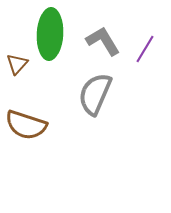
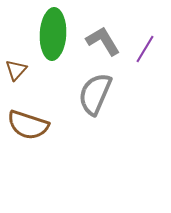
green ellipse: moved 3 px right
brown triangle: moved 1 px left, 6 px down
brown semicircle: moved 2 px right
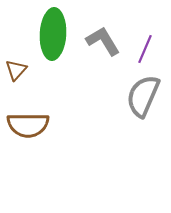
purple line: rotated 8 degrees counterclockwise
gray semicircle: moved 48 px right, 2 px down
brown semicircle: rotated 18 degrees counterclockwise
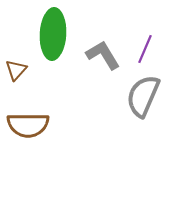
gray L-shape: moved 14 px down
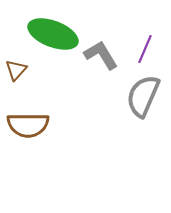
green ellipse: rotated 72 degrees counterclockwise
gray L-shape: moved 2 px left
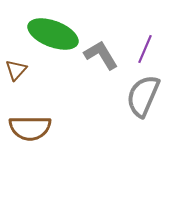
brown semicircle: moved 2 px right, 3 px down
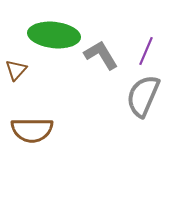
green ellipse: moved 1 px right, 1 px down; rotated 15 degrees counterclockwise
purple line: moved 1 px right, 2 px down
brown semicircle: moved 2 px right, 2 px down
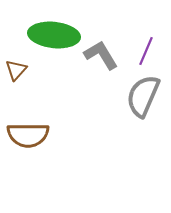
brown semicircle: moved 4 px left, 5 px down
